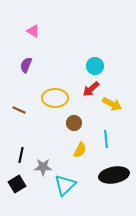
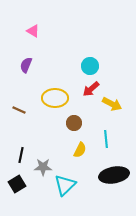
cyan circle: moved 5 px left
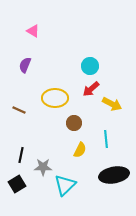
purple semicircle: moved 1 px left
